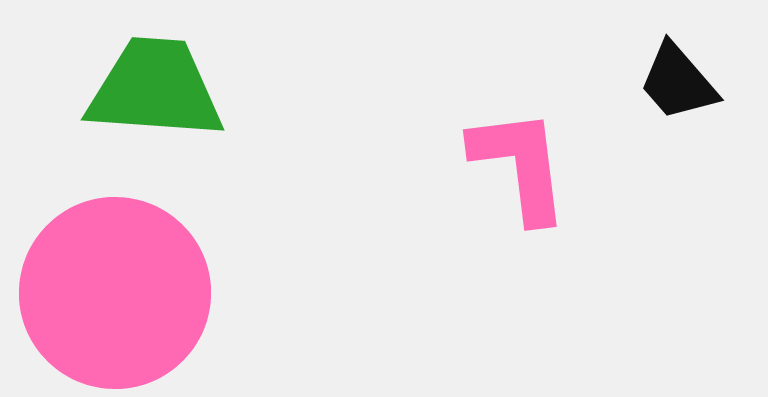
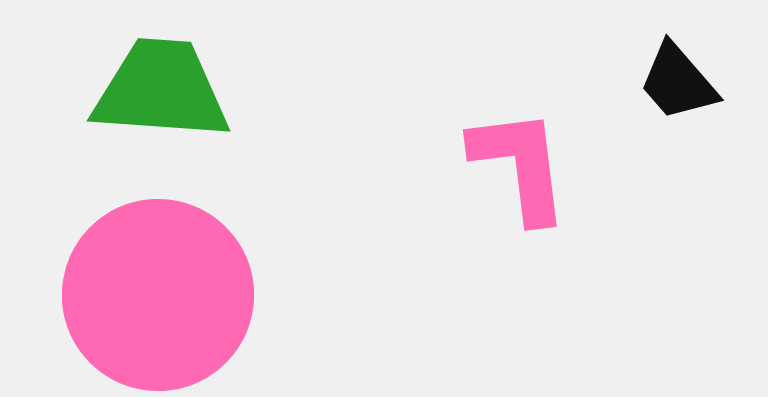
green trapezoid: moved 6 px right, 1 px down
pink circle: moved 43 px right, 2 px down
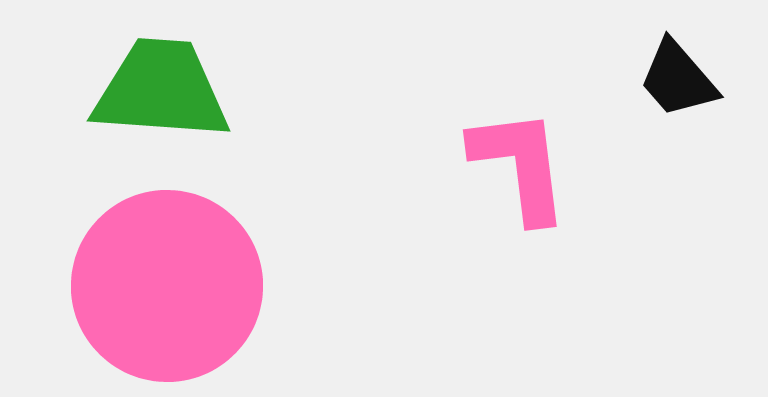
black trapezoid: moved 3 px up
pink circle: moved 9 px right, 9 px up
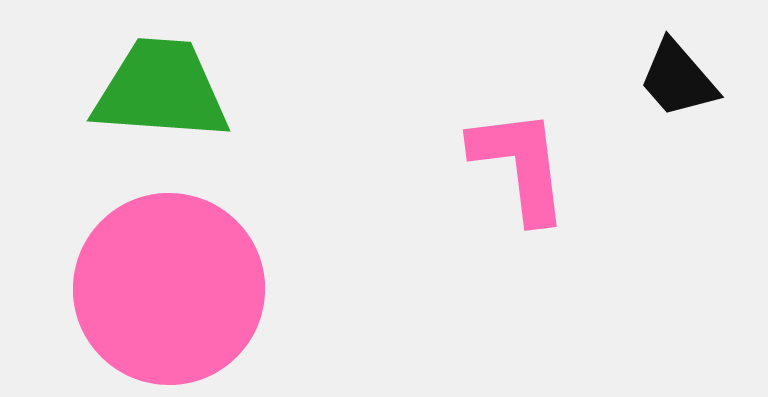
pink circle: moved 2 px right, 3 px down
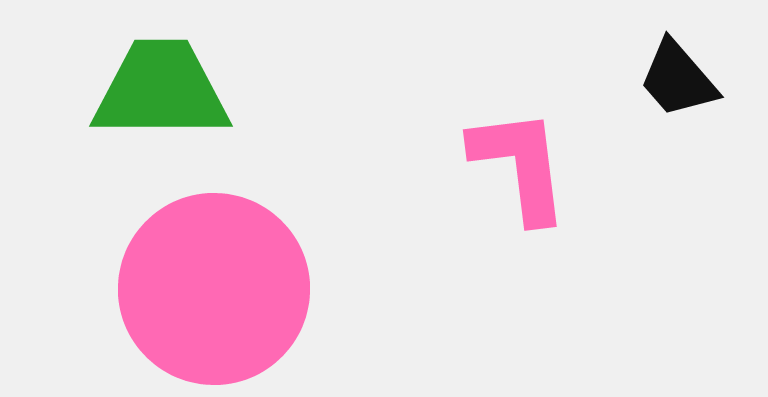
green trapezoid: rotated 4 degrees counterclockwise
pink circle: moved 45 px right
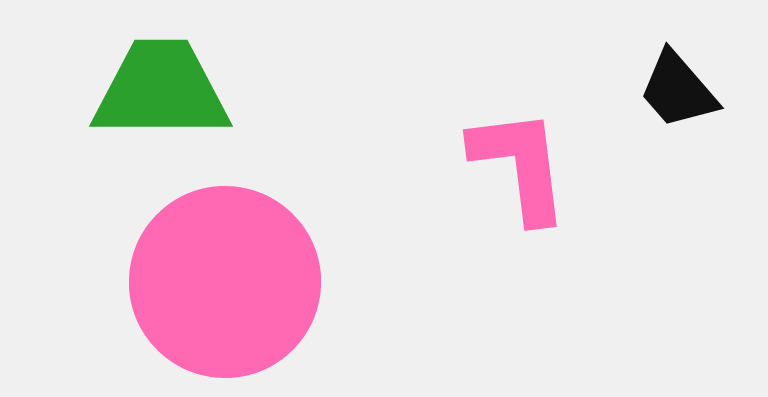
black trapezoid: moved 11 px down
pink circle: moved 11 px right, 7 px up
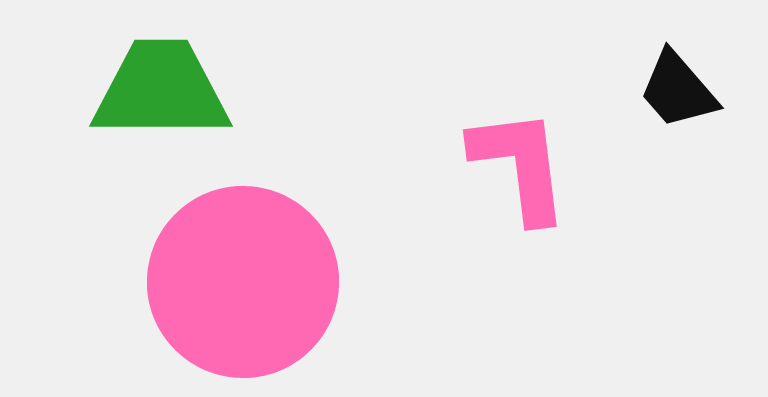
pink circle: moved 18 px right
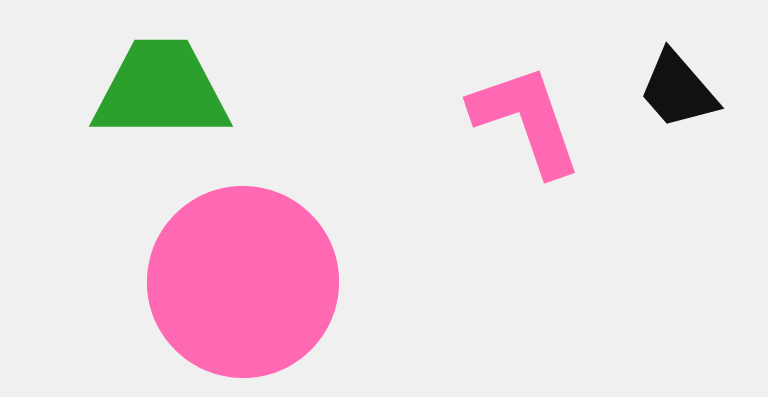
pink L-shape: moved 6 px right, 45 px up; rotated 12 degrees counterclockwise
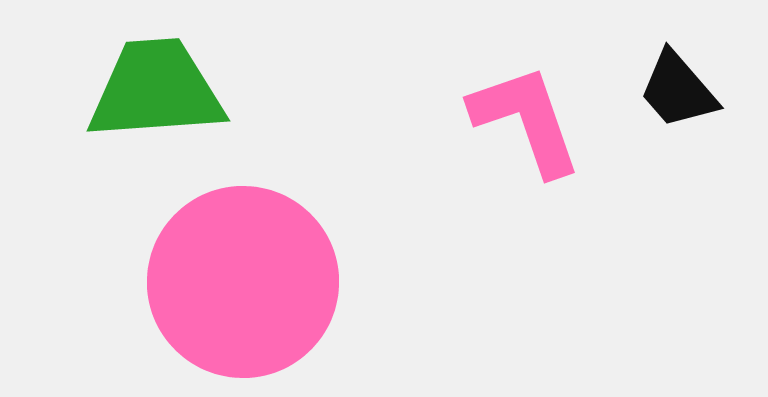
green trapezoid: moved 5 px left; rotated 4 degrees counterclockwise
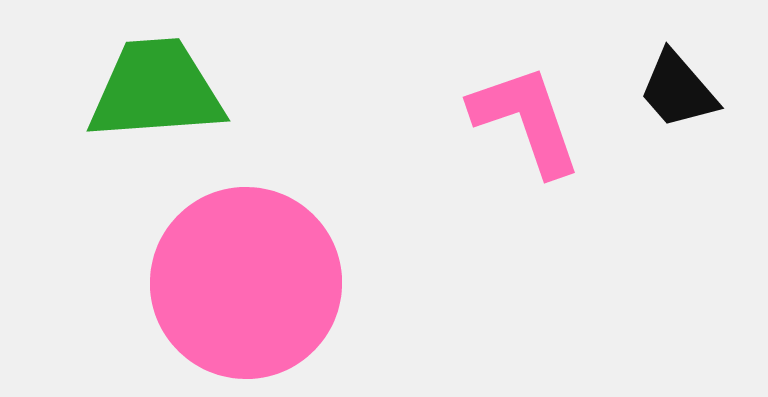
pink circle: moved 3 px right, 1 px down
